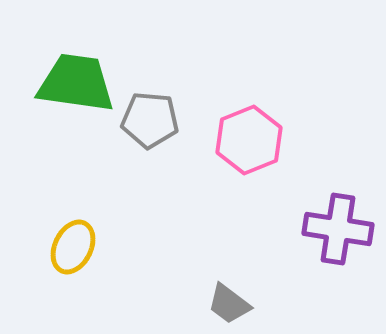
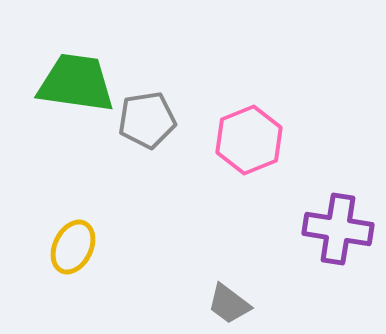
gray pentagon: moved 3 px left; rotated 14 degrees counterclockwise
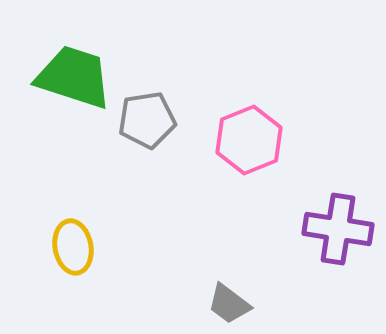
green trapezoid: moved 2 px left, 6 px up; rotated 10 degrees clockwise
yellow ellipse: rotated 36 degrees counterclockwise
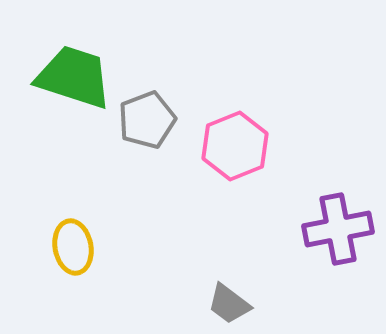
gray pentagon: rotated 12 degrees counterclockwise
pink hexagon: moved 14 px left, 6 px down
purple cross: rotated 20 degrees counterclockwise
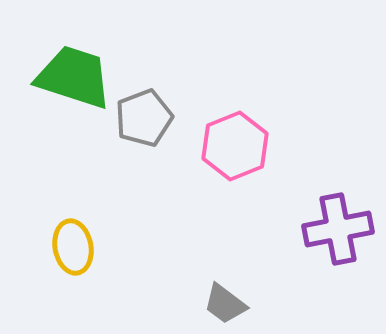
gray pentagon: moved 3 px left, 2 px up
gray trapezoid: moved 4 px left
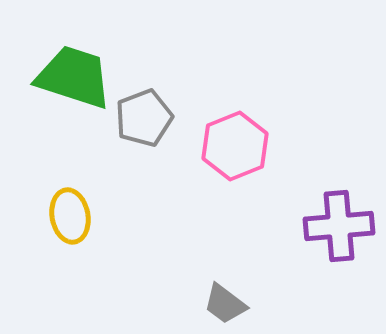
purple cross: moved 1 px right, 3 px up; rotated 6 degrees clockwise
yellow ellipse: moved 3 px left, 31 px up
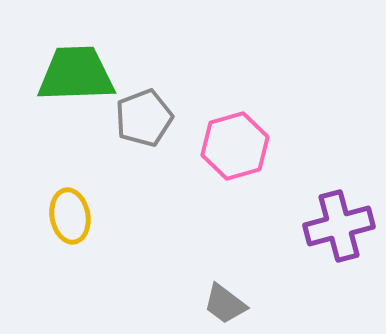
green trapezoid: moved 2 px right, 3 px up; rotated 20 degrees counterclockwise
pink hexagon: rotated 6 degrees clockwise
purple cross: rotated 10 degrees counterclockwise
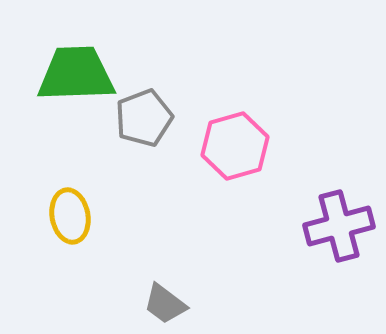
gray trapezoid: moved 60 px left
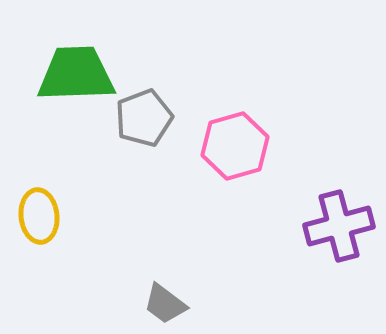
yellow ellipse: moved 31 px left; rotated 4 degrees clockwise
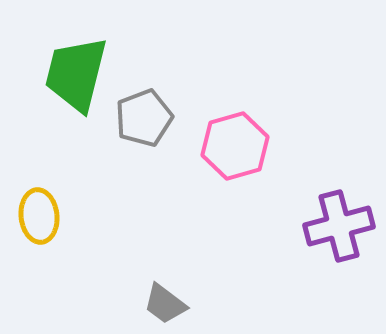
green trapezoid: rotated 74 degrees counterclockwise
